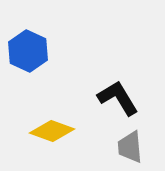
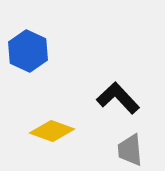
black L-shape: rotated 12 degrees counterclockwise
gray trapezoid: moved 3 px down
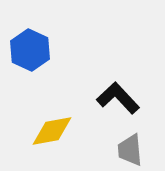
blue hexagon: moved 2 px right, 1 px up
yellow diamond: rotated 30 degrees counterclockwise
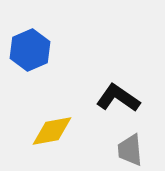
blue hexagon: rotated 12 degrees clockwise
black L-shape: rotated 12 degrees counterclockwise
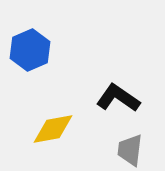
yellow diamond: moved 1 px right, 2 px up
gray trapezoid: rotated 12 degrees clockwise
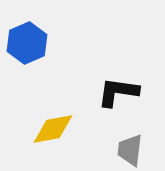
blue hexagon: moved 3 px left, 7 px up
black L-shape: moved 6 px up; rotated 27 degrees counterclockwise
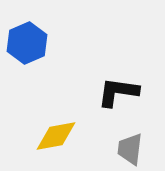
yellow diamond: moved 3 px right, 7 px down
gray trapezoid: moved 1 px up
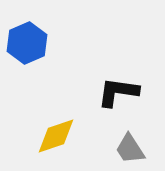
yellow diamond: rotated 9 degrees counterclockwise
gray trapezoid: rotated 40 degrees counterclockwise
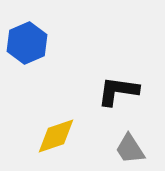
black L-shape: moved 1 px up
